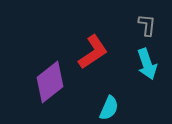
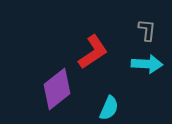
gray L-shape: moved 5 px down
cyan arrow: rotated 68 degrees counterclockwise
purple diamond: moved 7 px right, 7 px down
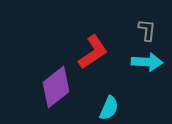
cyan arrow: moved 2 px up
purple diamond: moved 1 px left, 2 px up
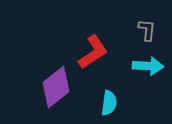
cyan arrow: moved 1 px right, 4 px down
cyan semicircle: moved 5 px up; rotated 15 degrees counterclockwise
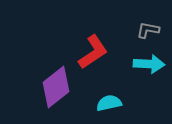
gray L-shape: moved 1 px right; rotated 85 degrees counterclockwise
cyan arrow: moved 1 px right, 2 px up
cyan semicircle: rotated 110 degrees counterclockwise
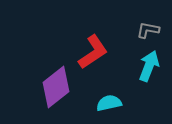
cyan arrow: moved 2 px down; rotated 72 degrees counterclockwise
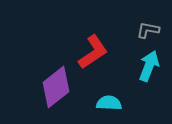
cyan semicircle: rotated 15 degrees clockwise
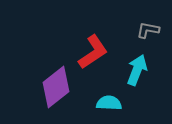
cyan arrow: moved 12 px left, 4 px down
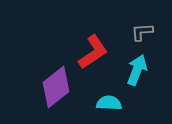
gray L-shape: moved 6 px left, 2 px down; rotated 15 degrees counterclockwise
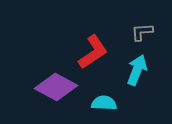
purple diamond: rotated 66 degrees clockwise
cyan semicircle: moved 5 px left
